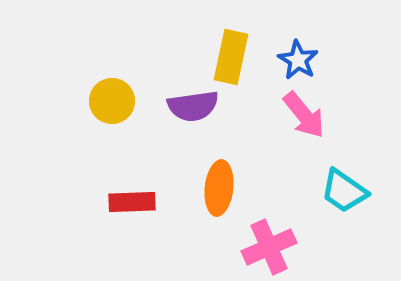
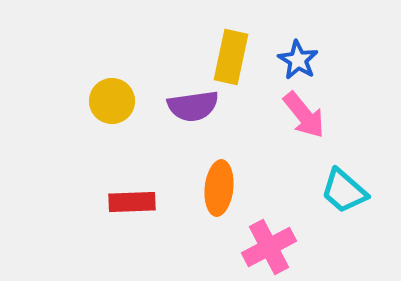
cyan trapezoid: rotated 6 degrees clockwise
pink cross: rotated 4 degrees counterclockwise
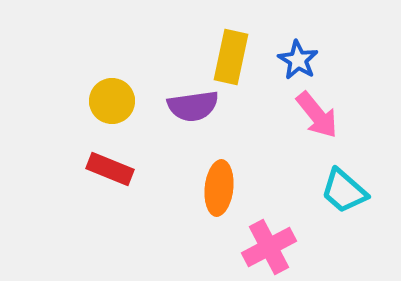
pink arrow: moved 13 px right
red rectangle: moved 22 px left, 33 px up; rotated 24 degrees clockwise
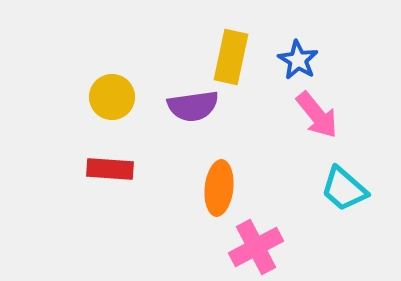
yellow circle: moved 4 px up
red rectangle: rotated 18 degrees counterclockwise
cyan trapezoid: moved 2 px up
pink cross: moved 13 px left
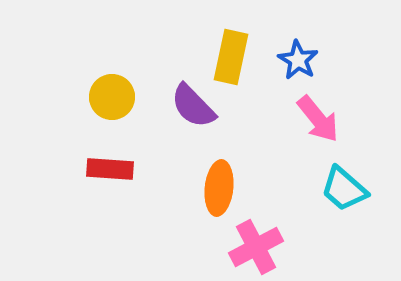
purple semicircle: rotated 54 degrees clockwise
pink arrow: moved 1 px right, 4 px down
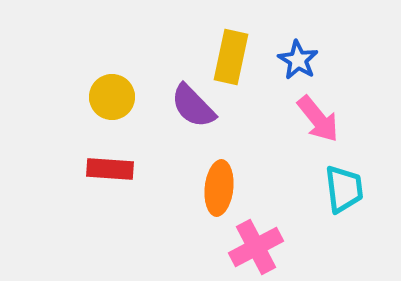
cyan trapezoid: rotated 138 degrees counterclockwise
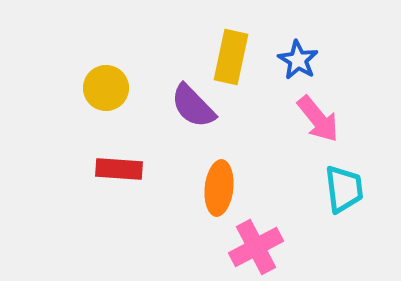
yellow circle: moved 6 px left, 9 px up
red rectangle: moved 9 px right
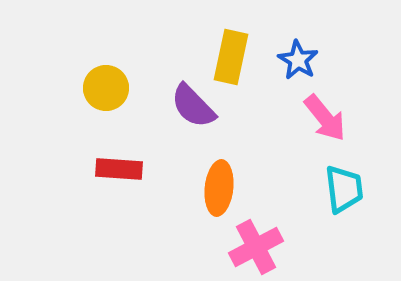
pink arrow: moved 7 px right, 1 px up
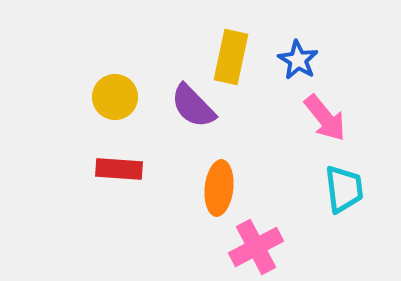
yellow circle: moved 9 px right, 9 px down
